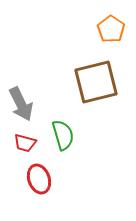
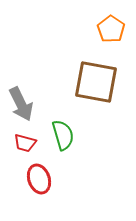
brown square: rotated 24 degrees clockwise
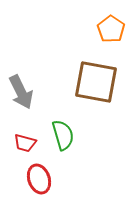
gray arrow: moved 12 px up
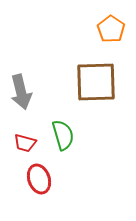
brown square: rotated 12 degrees counterclockwise
gray arrow: rotated 12 degrees clockwise
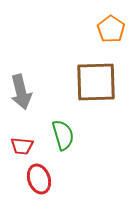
red trapezoid: moved 3 px left, 3 px down; rotated 10 degrees counterclockwise
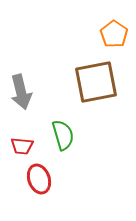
orange pentagon: moved 3 px right, 5 px down
brown square: rotated 9 degrees counterclockwise
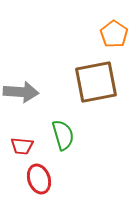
gray arrow: rotated 72 degrees counterclockwise
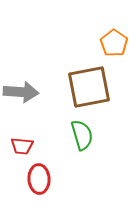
orange pentagon: moved 9 px down
brown square: moved 7 px left, 5 px down
green semicircle: moved 19 px right
red ellipse: rotated 16 degrees clockwise
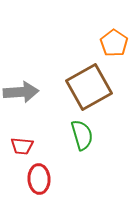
brown square: rotated 18 degrees counterclockwise
gray arrow: rotated 8 degrees counterclockwise
